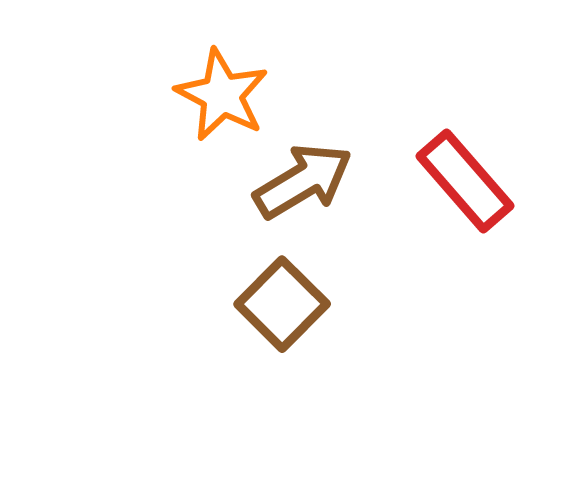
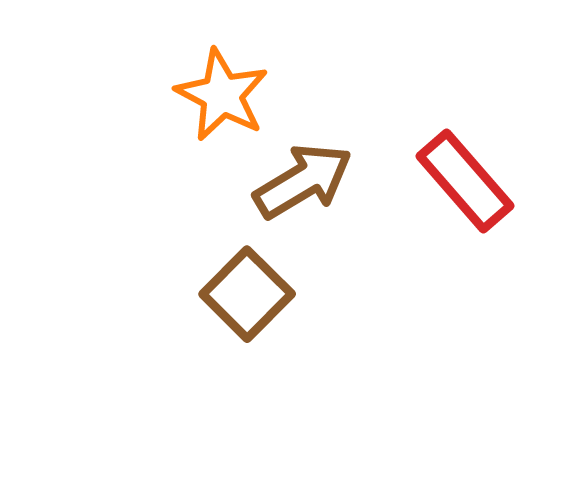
brown square: moved 35 px left, 10 px up
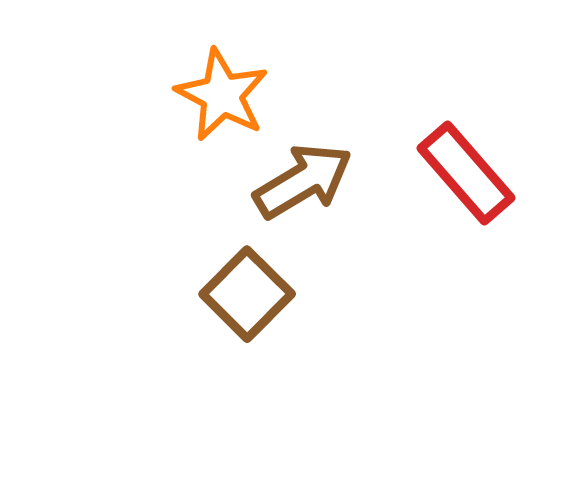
red rectangle: moved 1 px right, 8 px up
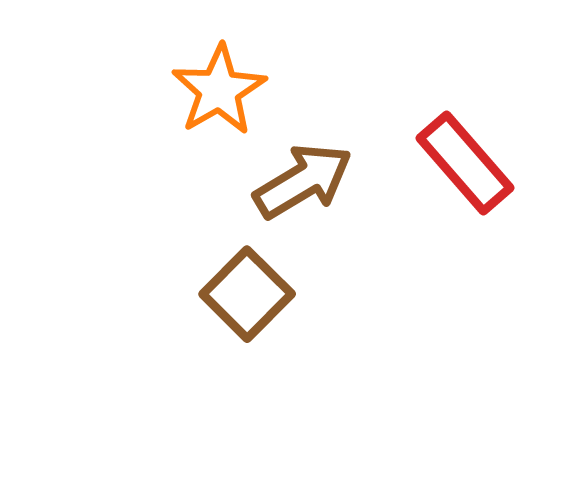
orange star: moved 3 px left, 5 px up; rotated 14 degrees clockwise
red rectangle: moved 1 px left, 10 px up
